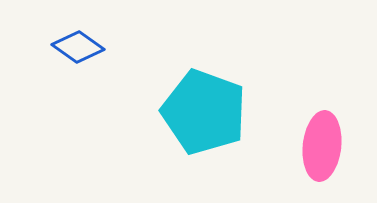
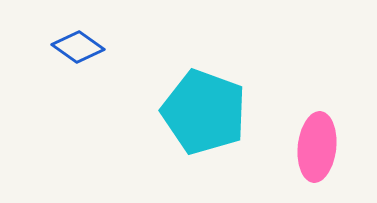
pink ellipse: moved 5 px left, 1 px down
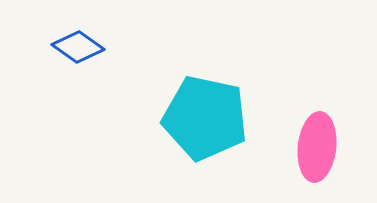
cyan pentagon: moved 1 px right, 6 px down; rotated 8 degrees counterclockwise
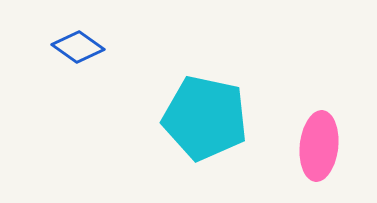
pink ellipse: moved 2 px right, 1 px up
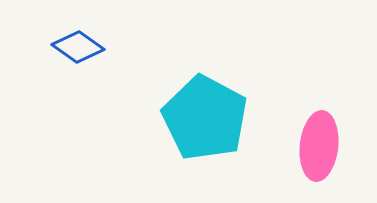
cyan pentagon: rotated 16 degrees clockwise
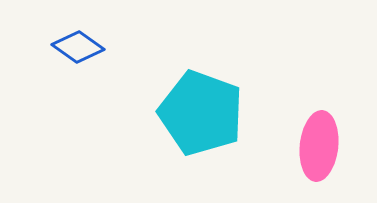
cyan pentagon: moved 4 px left, 5 px up; rotated 8 degrees counterclockwise
